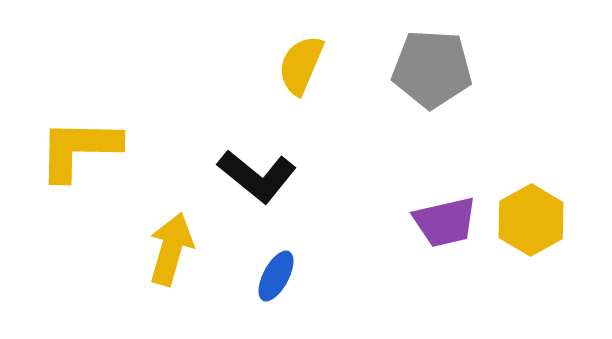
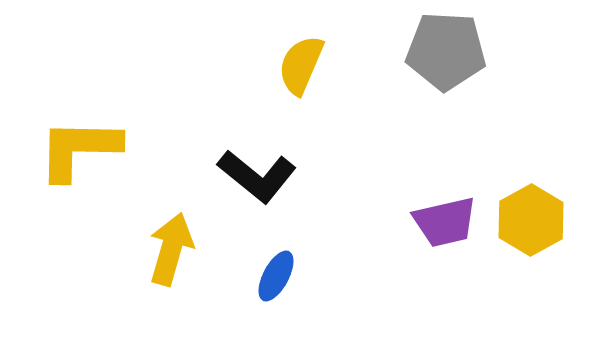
gray pentagon: moved 14 px right, 18 px up
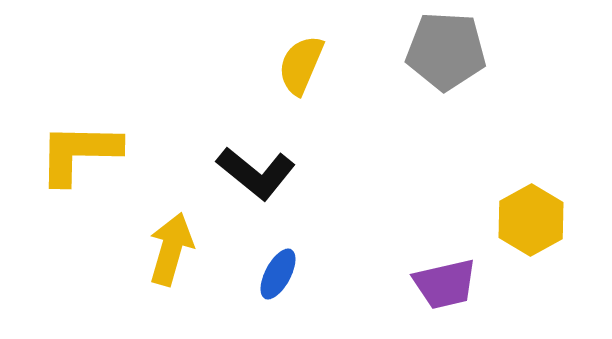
yellow L-shape: moved 4 px down
black L-shape: moved 1 px left, 3 px up
purple trapezoid: moved 62 px down
blue ellipse: moved 2 px right, 2 px up
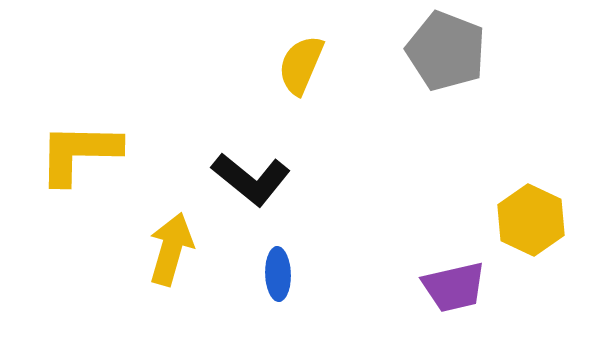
gray pentagon: rotated 18 degrees clockwise
black L-shape: moved 5 px left, 6 px down
yellow hexagon: rotated 6 degrees counterclockwise
blue ellipse: rotated 30 degrees counterclockwise
purple trapezoid: moved 9 px right, 3 px down
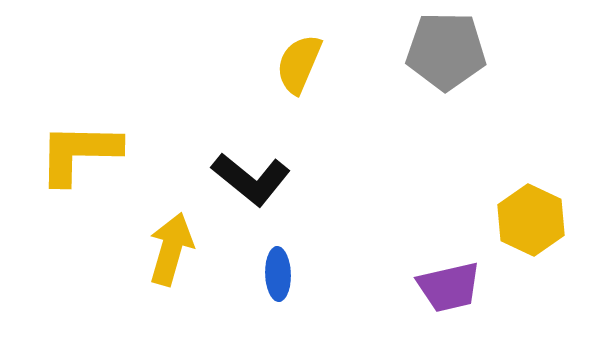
gray pentagon: rotated 20 degrees counterclockwise
yellow semicircle: moved 2 px left, 1 px up
purple trapezoid: moved 5 px left
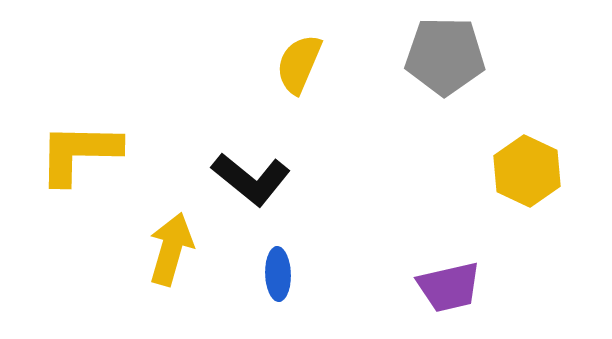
gray pentagon: moved 1 px left, 5 px down
yellow hexagon: moved 4 px left, 49 px up
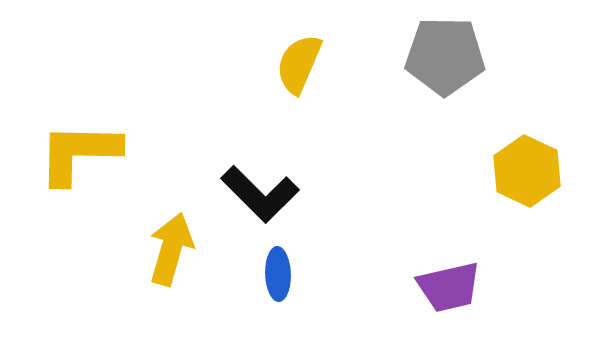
black L-shape: moved 9 px right, 15 px down; rotated 6 degrees clockwise
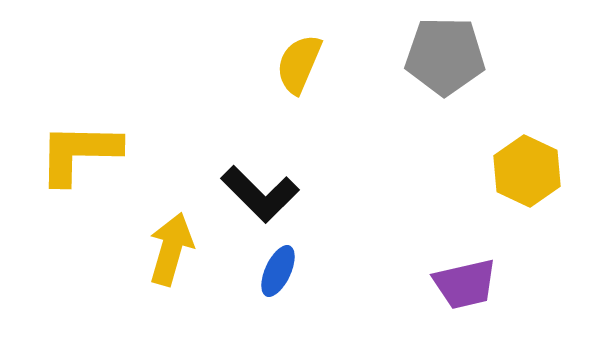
blue ellipse: moved 3 px up; rotated 27 degrees clockwise
purple trapezoid: moved 16 px right, 3 px up
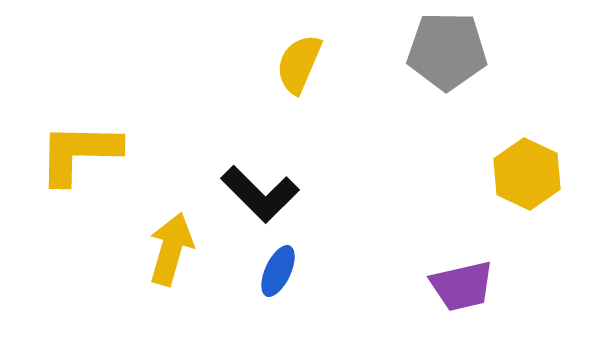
gray pentagon: moved 2 px right, 5 px up
yellow hexagon: moved 3 px down
purple trapezoid: moved 3 px left, 2 px down
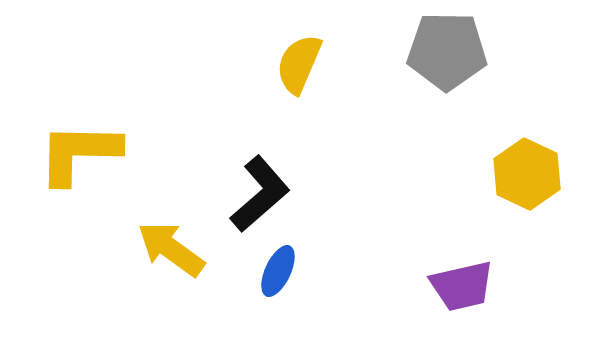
black L-shape: rotated 86 degrees counterclockwise
yellow arrow: rotated 70 degrees counterclockwise
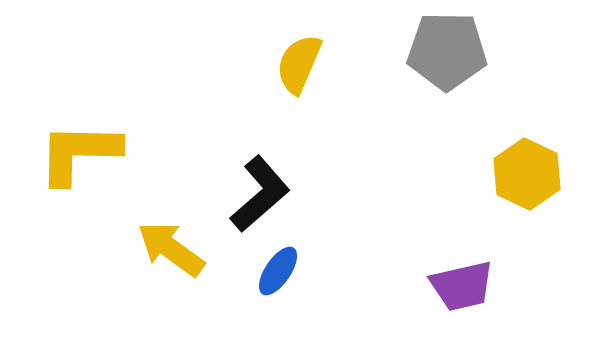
blue ellipse: rotated 9 degrees clockwise
